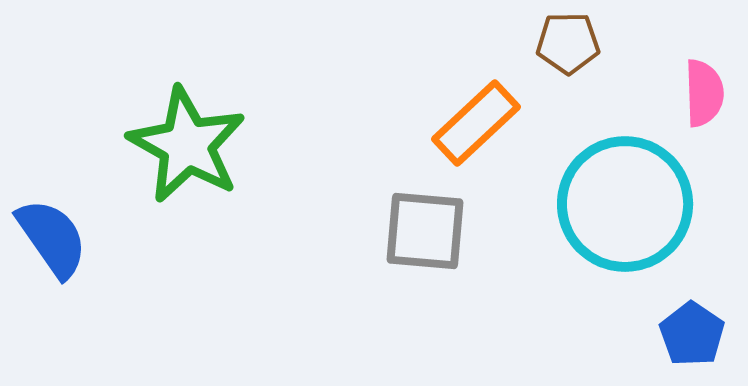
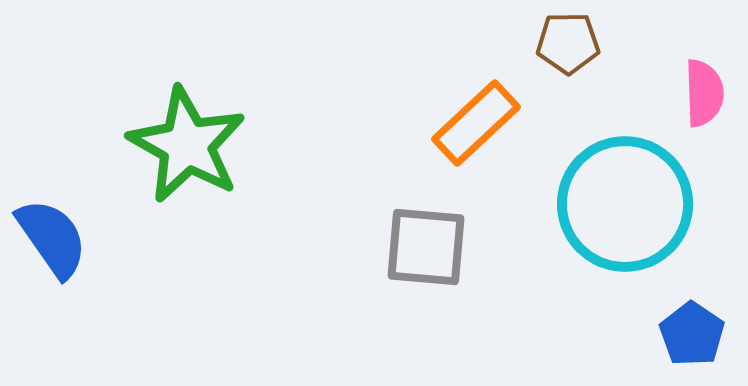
gray square: moved 1 px right, 16 px down
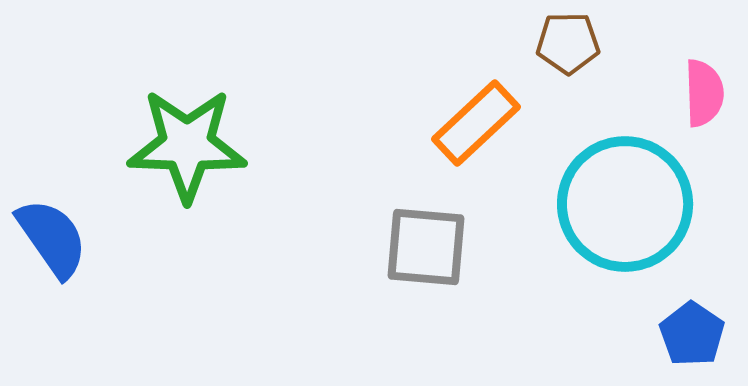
green star: rotated 27 degrees counterclockwise
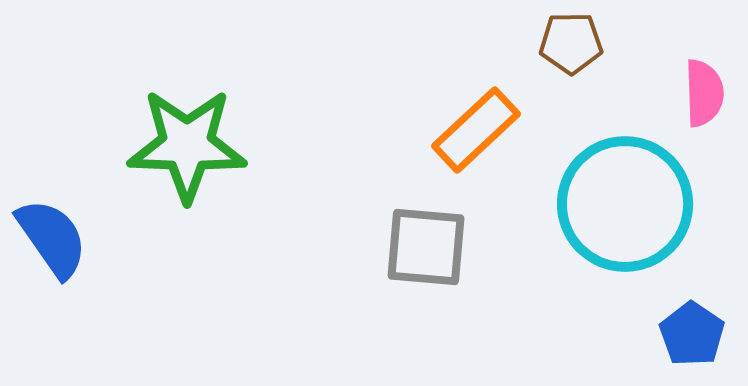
brown pentagon: moved 3 px right
orange rectangle: moved 7 px down
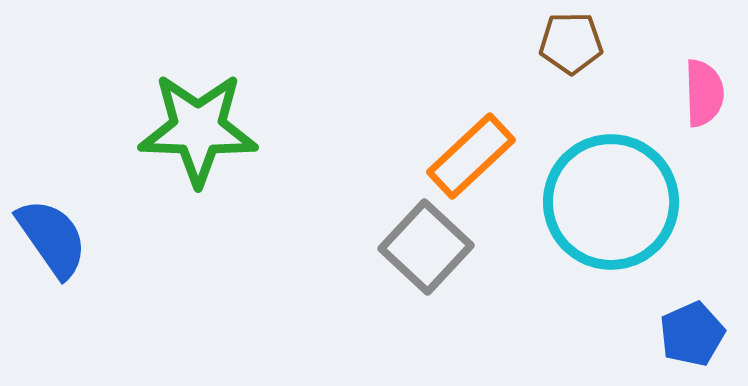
orange rectangle: moved 5 px left, 26 px down
green star: moved 11 px right, 16 px up
cyan circle: moved 14 px left, 2 px up
gray square: rotated 38 degrees clockwise
blue pentagon: rotated 14 degrees clockwise
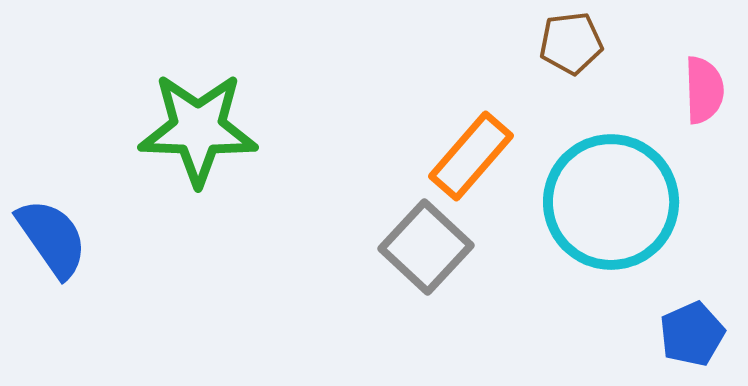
brown pentagon: rotated 6 degrees counterclockwise
pink semicircle: moved 3 px up
orange rectangle: rotated 6 degrees counterclockwise
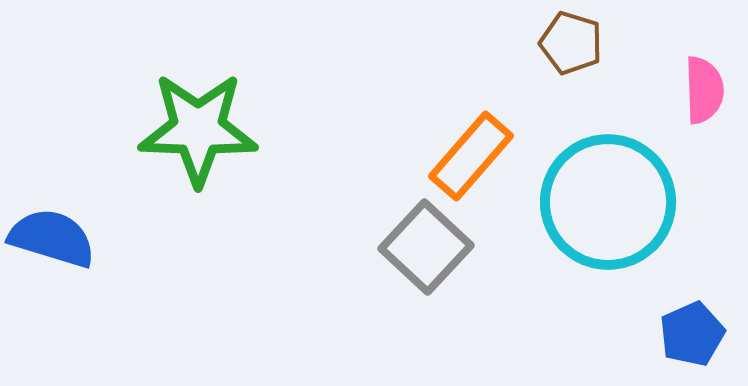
brown pentagon: rotated 24 degrees clockwise
cyan circle: moved 3 px left
blue semicircle: rotated 38 degrees counterclockwise
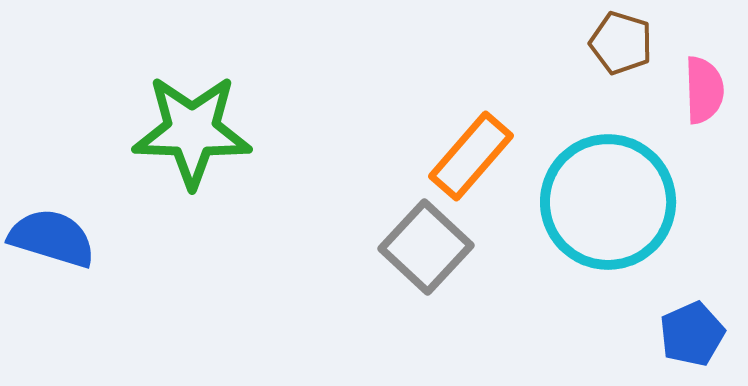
brown pentagon: moved 50 px right
green star: moved 6 px left, 2 px down
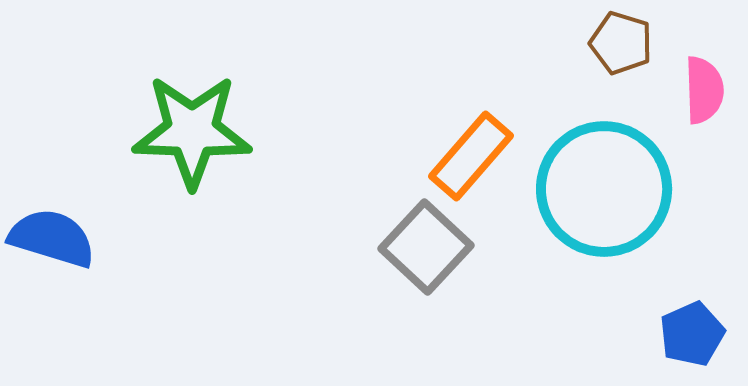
cyan circle: moved 4 px left, 13 px up
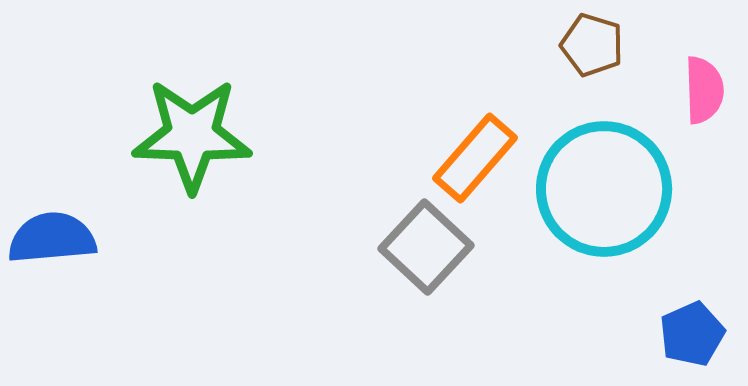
brown pentagon: moved 29 px left, 2 px down
green star: moved 4 px down
orange rectangle: moved 4 px right, 2 px down
blue semicircle: rotated 22 degrees counterclockwise
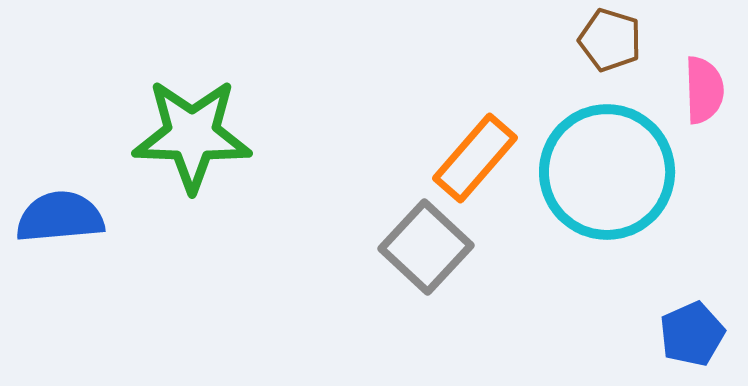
brown pentagon: moved 18 px right, 5 px up
cyan circle: moved 3 px right, 17 px up
blue semicircle: moved 8 px right, 21 px up
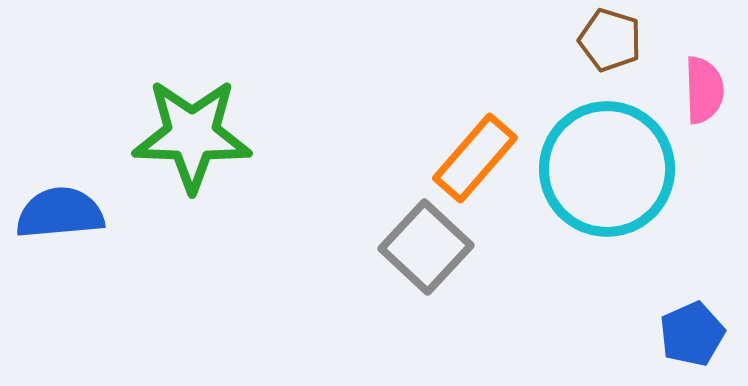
cyan circle: moved 3 px up
blue semicircle: moved 4 px up
